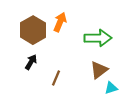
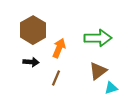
orange arrow: moved 1 px left, 26 px down
black arrow: rotated 63 degrees clockwise
brown triangle: moved 1 px left, 1 px down
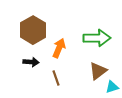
green arrow: moved 1 px left
brown line: rotated 42 degrees counterclockwise
cyan triangle: moved 1 px right, 1 px up
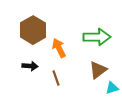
green arrow: moved 1 px up
orange arrow: rotated 48 degrees counterclockwise
black arrow: moved 1 px left, 4 px down
brown triangle: moved 1 px up
cyan triangle: moved 1 px down
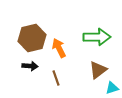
brown hexagon: moved 1 px left, 8 px down; rotated 16 degrees clockwise
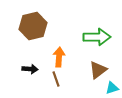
brown hexagon: moved 1 px right, 12 px up
orange arrow: moved 9 px down; rotated 30 degrees clockwise
black arrow: moved 3 px down
brown line: moved 1 px down
